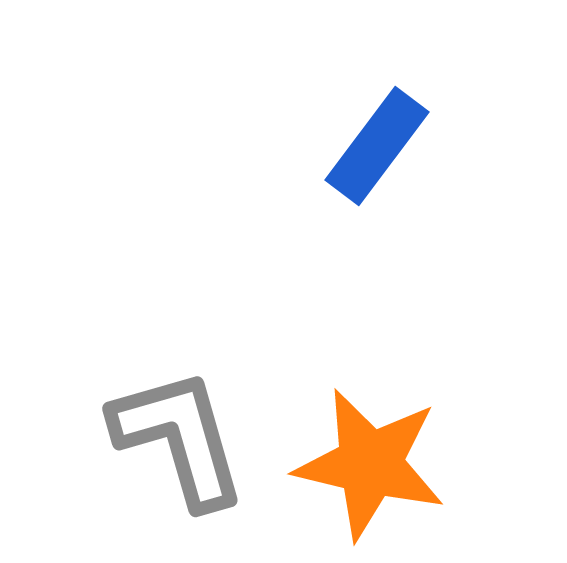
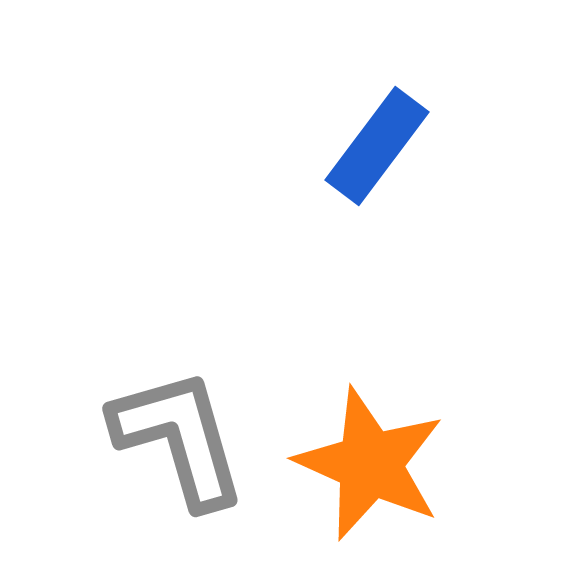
orange star: rotated 11 degrees clockwise
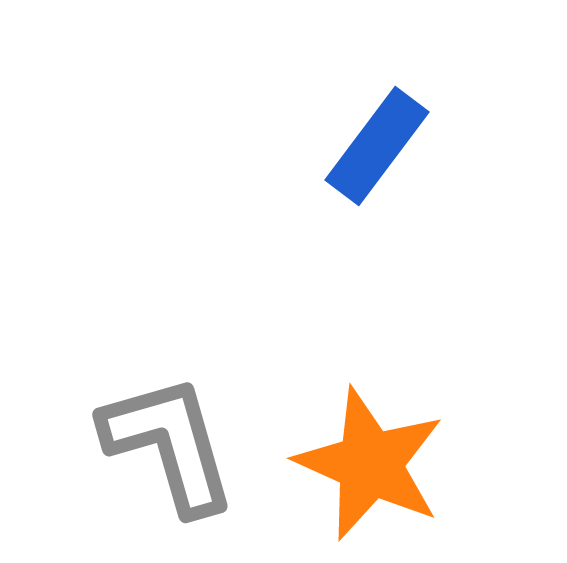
gray L-shape: moved 10 px left, 6 px down
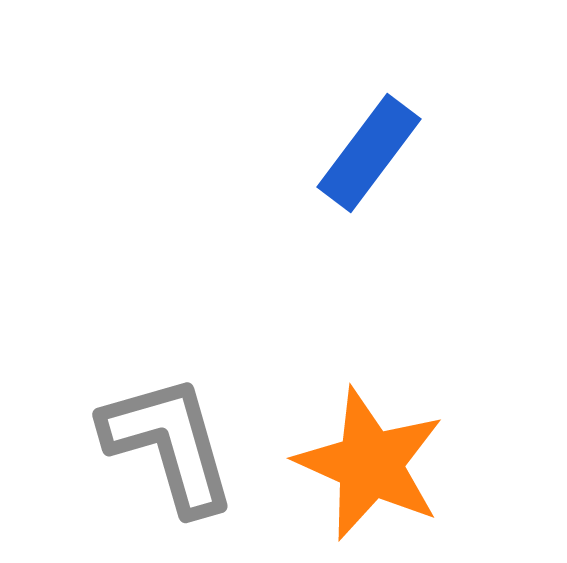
blue rectangle: moved 8 px left, 7 px down
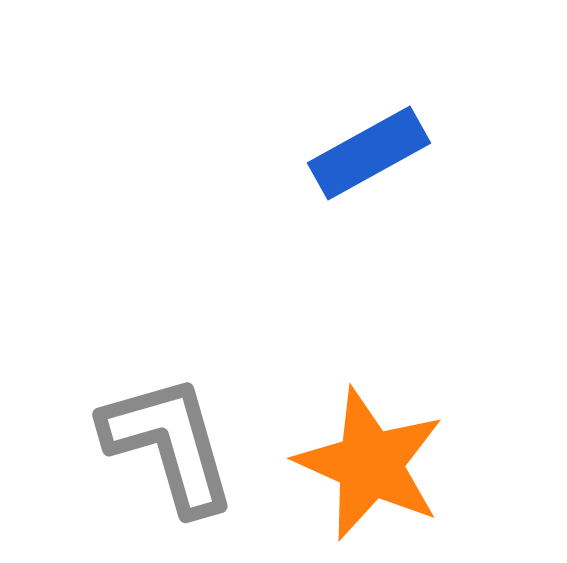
blue rectangle: rotated 24 degrees clockwise
